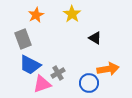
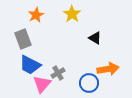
pink triangle: rotated 30 degrees counterclockwise
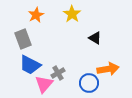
pink triangle: moved 2 px right
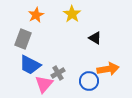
gray rectangle: rotated 42 degrees clockwise
blue circle: moved 2 px up
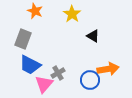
orange star: moved 1 px left, 4 px up; rotated 21 degrees counterclockwise
black triangle: moved 2 px left, 2 px up
blue circle: moved 1 px right, 1 px up
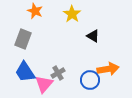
blue trapezoid: moved 5 px left, 7 px down; rotated 30 degrees clockwise
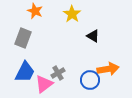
gray rectangle: moved 1 px up
blue trapezoid: rotated 120 degrees counterclockwise
pink triangle: rotated 12 degrees clockwise
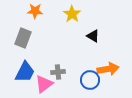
orange star: rotated 21 degrees counterclockwise
gray cross: moved 1 px up; rotated 24 degrees clockwise
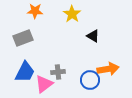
gray rectangle: rotated 48 degrees clockwise
